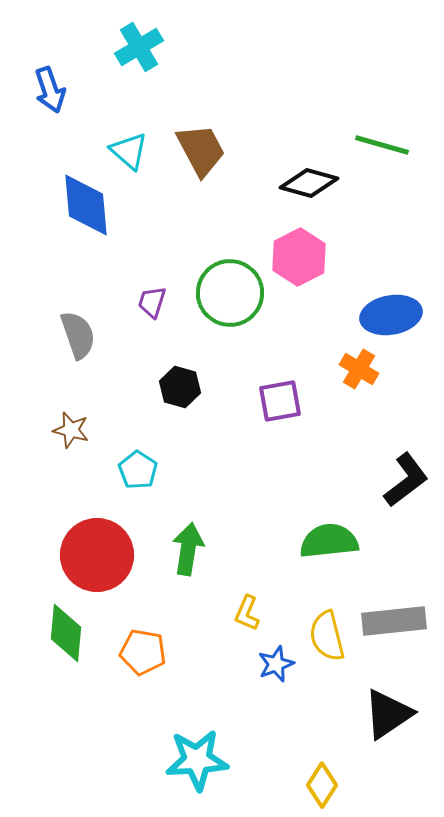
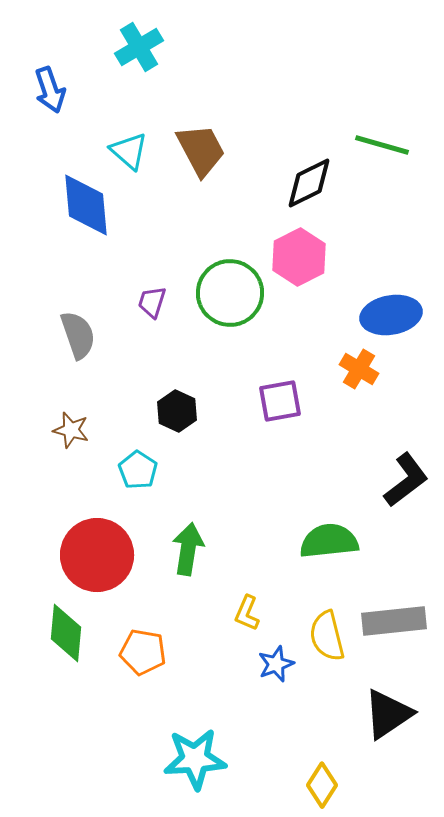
black diamond: rotated 42 degrees counterclockwise
black hexagon: moved 3 px left, 24 px down; rotated 9 degrees clockwise
cyan star: moved 2 px left, 1 px up
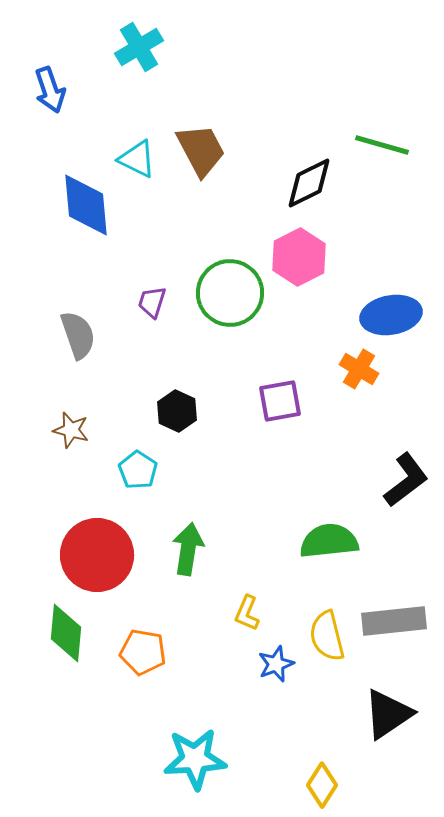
cyan triangle: moved 8 px right, 8 px down; rotated 15 degrees counterclockwise
